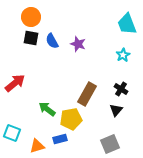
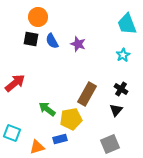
orange circle: moved 7 px right
black square: moved 1 px down
orange triangle: moved 1 px down
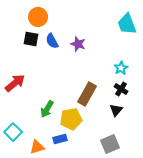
cyan star: moved 2 px left, 13 px down
green arrow: rotated 96 degrees counterclockwise
cyan square: moved 1 px right, 1 px up; rotated 24 degrees clockwise
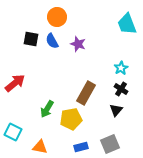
orange circle: moved 19 px right
brown rectangle: moved 1 px left, 1 px up
cyan square: rotated 18 degrees counterclockwise
blue rectangle: moved 21 px right, 8 px down
orange triangle: moved 3 px right; rotated 28 degrees clockwise
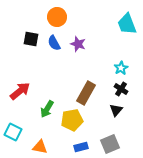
blue semicircle: moved 2 px right, 2 px down
red arrow: moved 5 px right, 8 px down
yellow pentagon: moved 1 px right, 1 px down
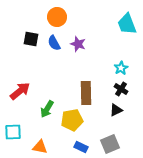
brown rectangle: rotated 30 degrees counterclockwise
black triangle: rotated 24 degrees clockwise
cyan square: rotated 30 degrees counterclockwise
blue rectangle: rotated 40 degrees clockwise
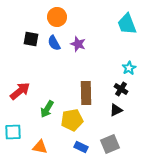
cyan star: moved 8 px right
